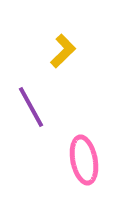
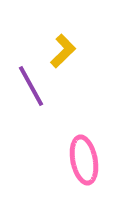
purple line: moved 21 px up
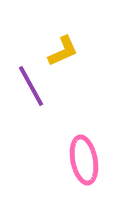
yellow L-shape: rotated 20 degrees clockwise
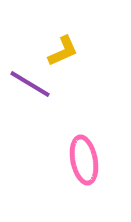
purple line: moved 1 px left, 2 px up; rotated 30 degrees counterclockwise
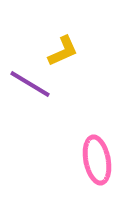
pink ellipse: moved 13 px right
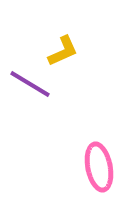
pink ellipse: moved 2 px right, 7 px down
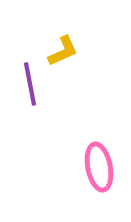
purple line: rotated 48 degrees clockwise
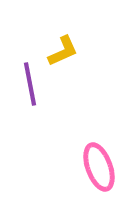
pink ellipse: rotated 9 degrees counterclockwise
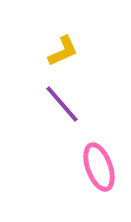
purple line: moved 32 px right, 20 px down; rotated 30 degrees counterclockwise
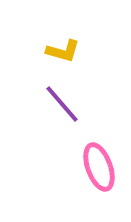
yellow L-shape: rotated 40 degrees clockwise
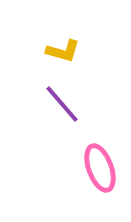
pink ellipse: moved 1 px right, 1 px down
